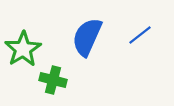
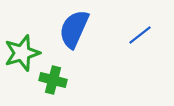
blue semicircle: moved 13 px left, 8 px up
green star: moved 1 px left, 4 px down; rotated 15 degrees clockwise
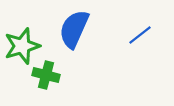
green star: moved 7 px up
green cross: moved 7 px left, 5 px up
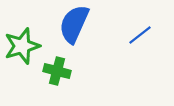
blue semicircle: moved 5 px up
green cross: moved 11 px right, 4 px up
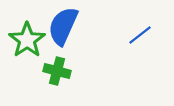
blue semicircle: moved 11 px left, 2 px down
green star: moved 5 px right, 6 px up; rotated 18 degrees counterclockwise
